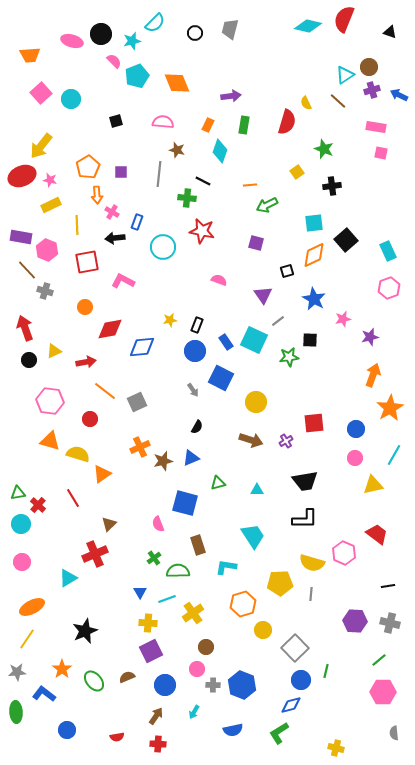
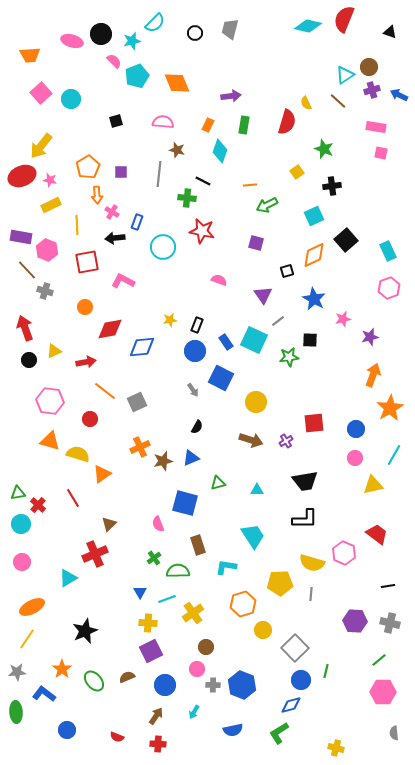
cyan square at (314, 223): moved 7 px up; rotated 18 degrees counterclockwise
red semicircle at (117, 737): rotated 32 degrees clockwise
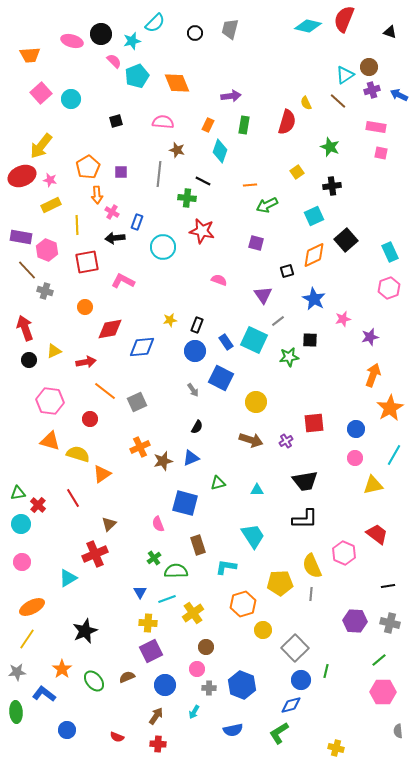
green star at (324, 149): moved 6 px right, 2 px up
cyan rectangle at (388, 251): moved 2 px right, 1 px down
yellow semicircle at (312, 563): moved 3 px down; rotated 50 degrees clockwise
green semicircle at (178, 571): moved 2 px left
gray cross at (213, 685): moved 4 px left, 3 px down
gray semicircle at (394, 733): moved 4 px right, 2 px up
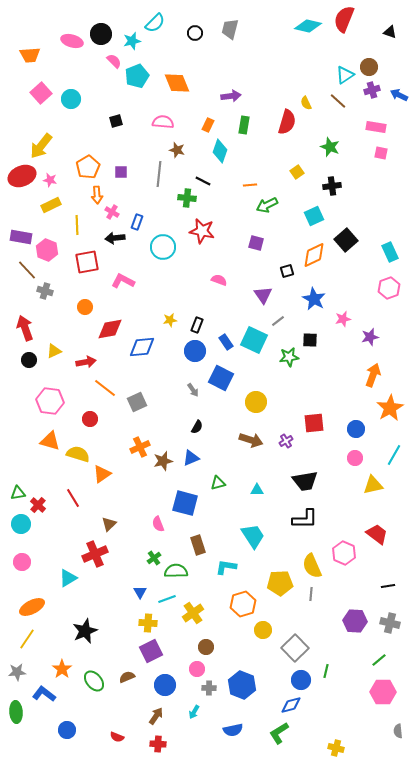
orange line at (105, 391): moved 3 px up
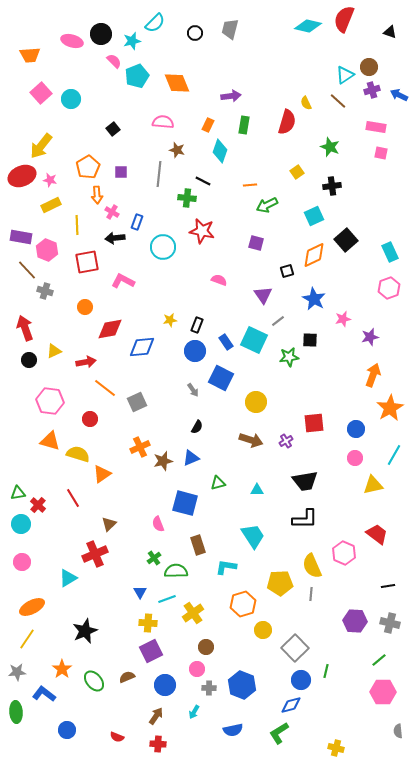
black square at (116, 121): moved 3 px left, 8 px down; rotated 24 degrees counterclockwise
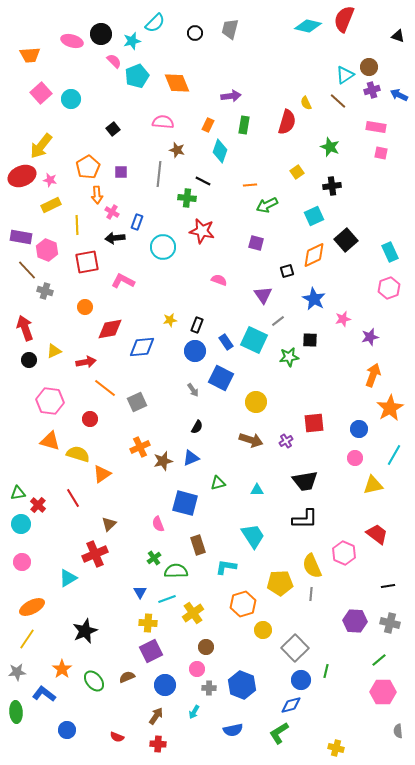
black triangle at (390, 32): moved 8 px right, 4 px down
blue circle at (356, 429): moved 3 px right
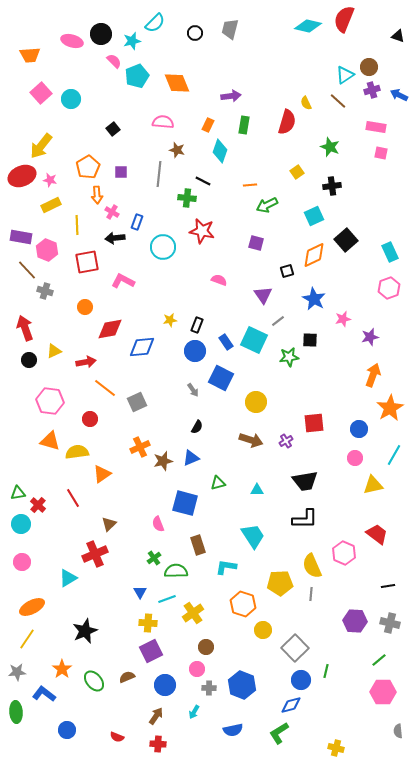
yellow semicircle at (78, 454): moved 1 px left, 2 px up; rotated 25 degrees counterclockwise
orange hexagon at (243, 604): rotated 25 degrees counterclockwise
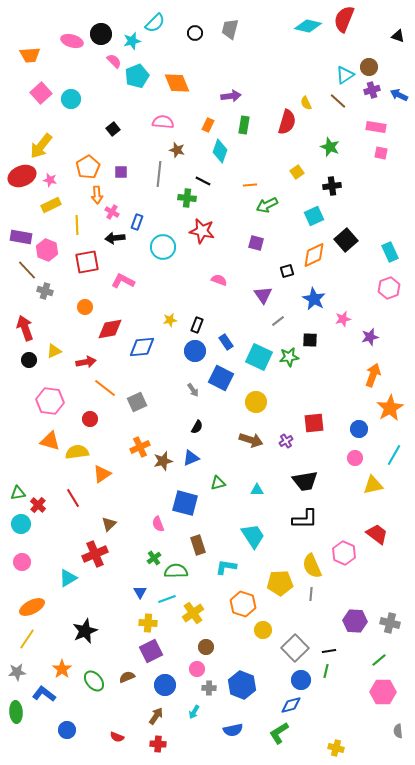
cyan square at (254, 340): moved 5 px right, 17 px down
black line at (388, 586): moved 59 px left, 65 px down
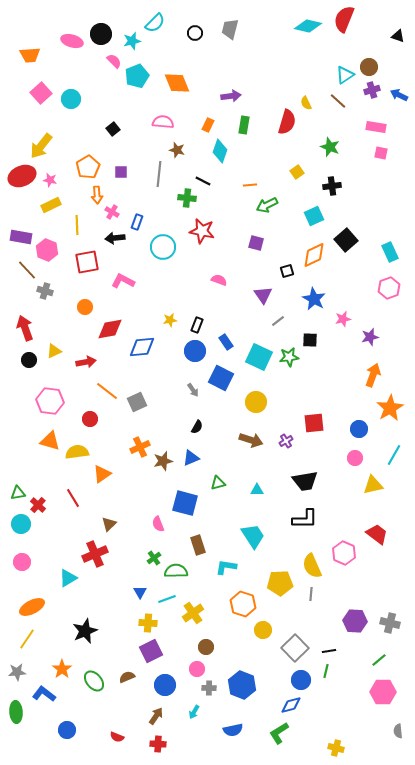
orange line at (105, 388): moved 2 px right, 3 px down
